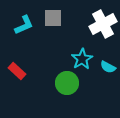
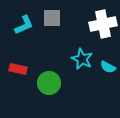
gray square: moved 1 px left
white cross: rotated 16 degrees clockwise
cyan star: rotated 15 degrees counterclockwise
red rectangle: moved 1 px right, 2 px up; rotated 30 degrees counterclockwise
green circle: moved 18 px left
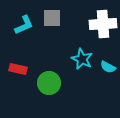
white cross: rotated 8 degrees clockwise
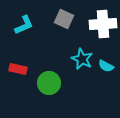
gray square: moved 12 px right, 1 px down; rotated 24 degrees clockwise
cyan semicircle: moved 2 px left, 1 px up
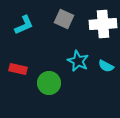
cyan star: moved 4 px left, 2 px down
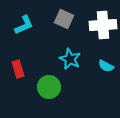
white cross: moved 1 px down
cyan star: moved 8 px left, 2 px up
red rectangle: rotated 60 degrees clockwise
green circle: moved 4 px down
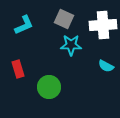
cyan star: moved 1 px right, 14 px up; rotated 25 degrees counterclockwise
